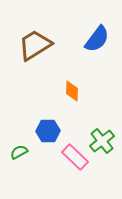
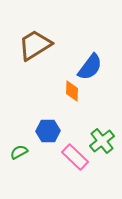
blue semicircle: moved 7 px left, 28 px down
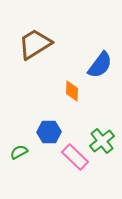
brown trapezoid: moved 1 px up
blue semicircle: moved 10 px right, 2 px up
blue hexagon: moved 1 px right, 1 px down
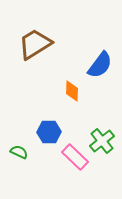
green semicircle: rotated 54 degrees clockwise
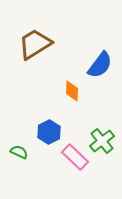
blue hexagon: rotated 25 degrees counterclockwise
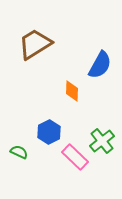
blue semicircle: rotated 8 degrees counterclockwise
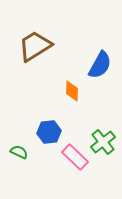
brown trapezoid: moved 2 px down
blue hexagon: rotated 20 degrees clockwise
green cross: moved 1 px right, 1 px down
